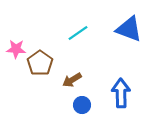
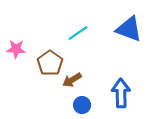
brown pentagon: moved 10 px right
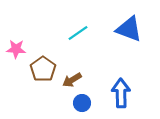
brown pentagon: moved 7 px left, 6 px down
blue circle: moved 2 px up
